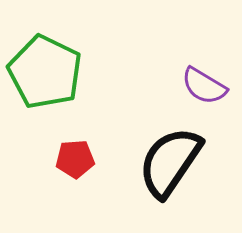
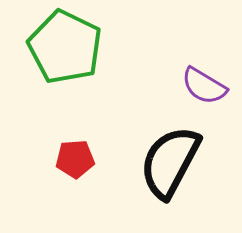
green pentagon: moved 20 px right, 25 px up
black semicircle: rotated 6 degrees counterclockwise
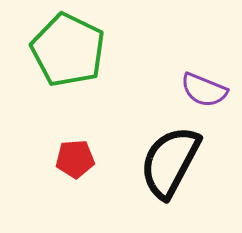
green pentagon: moved 3 px right, 3 px down
purple semicircle: moved 4 px down; rotated 9 degrees counterclockwise
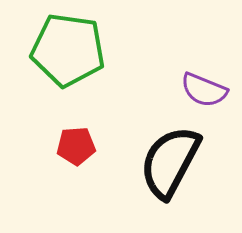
green pentagon: rotated 18 degrees counterclockwise
red pentagon: moved 1 px right, 13 px up
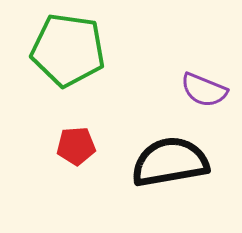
black semicircle: rotated 52 degrees clockwise
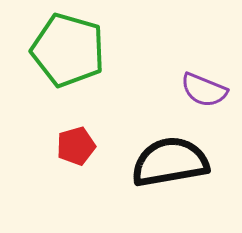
green pentagon: rotated 8 degrees clockwise
red pentagon: rotated 12 degrees counterclockwise
